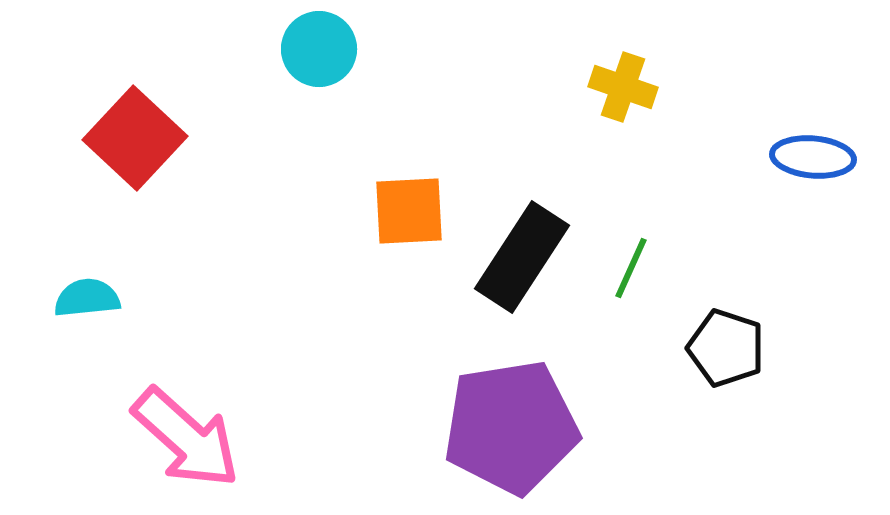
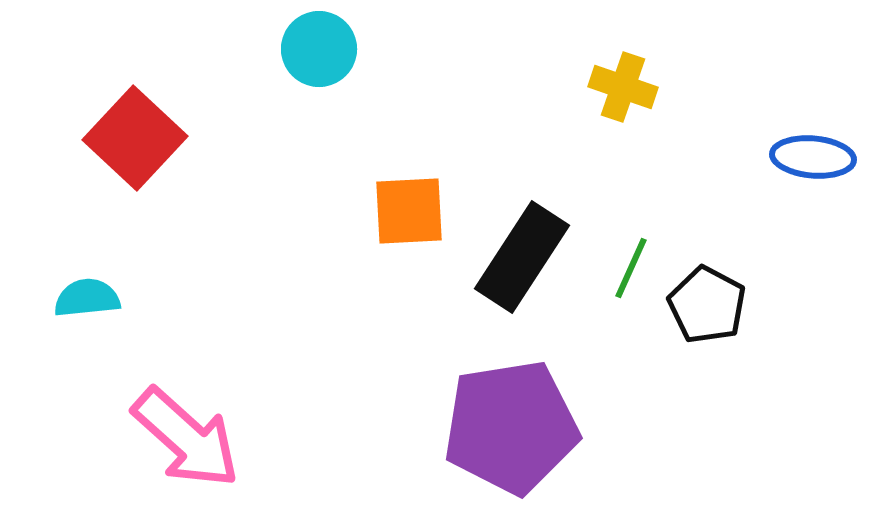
black pentagon: moved 19 px left, 43 px up; rotated 10 degrees clockwise
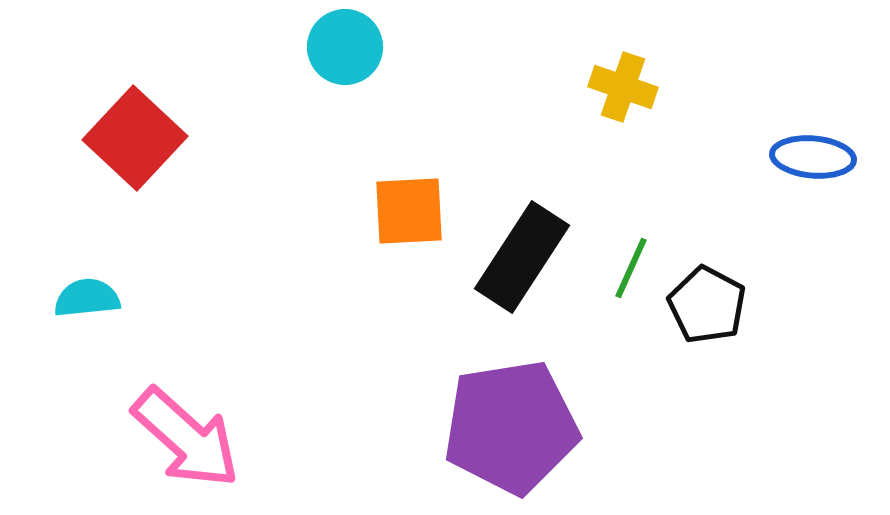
cyan circle: moved 26 px right, 2 px up
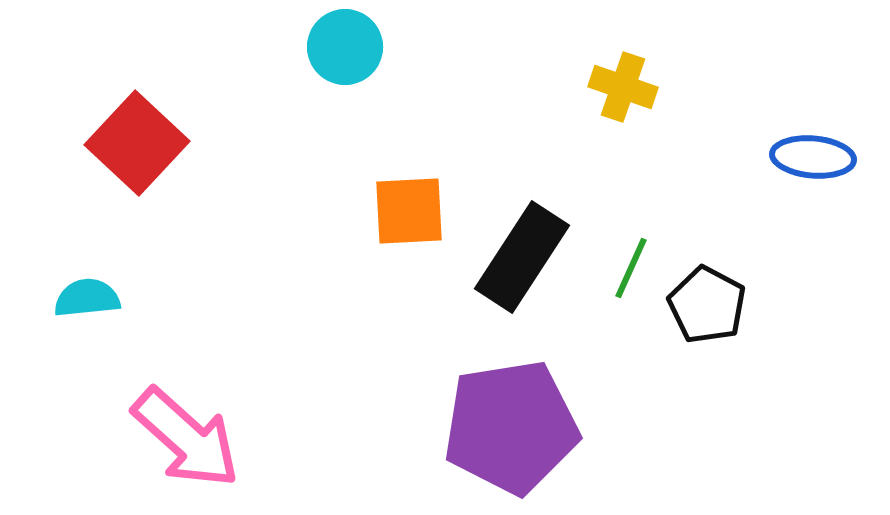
red square: moved 2 px right, 5 px down
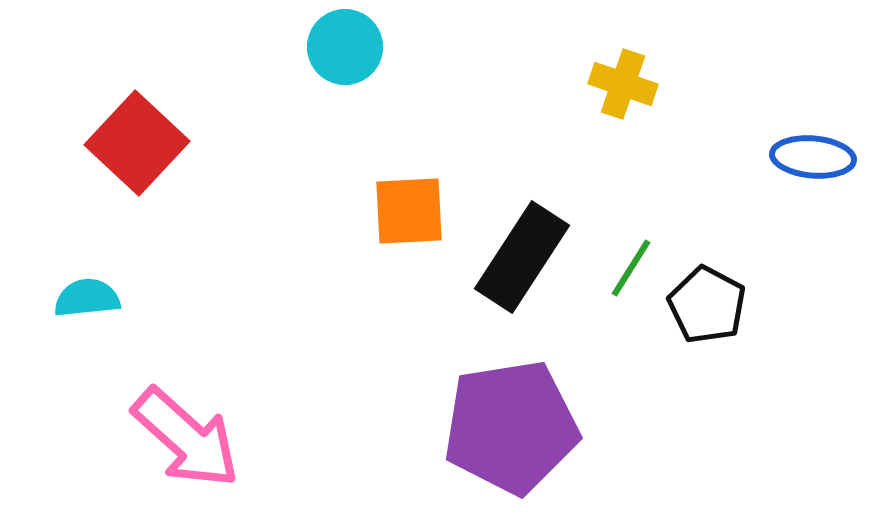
yellow cross: moved 3 px up
green line: rotated 8 degrees clockwise
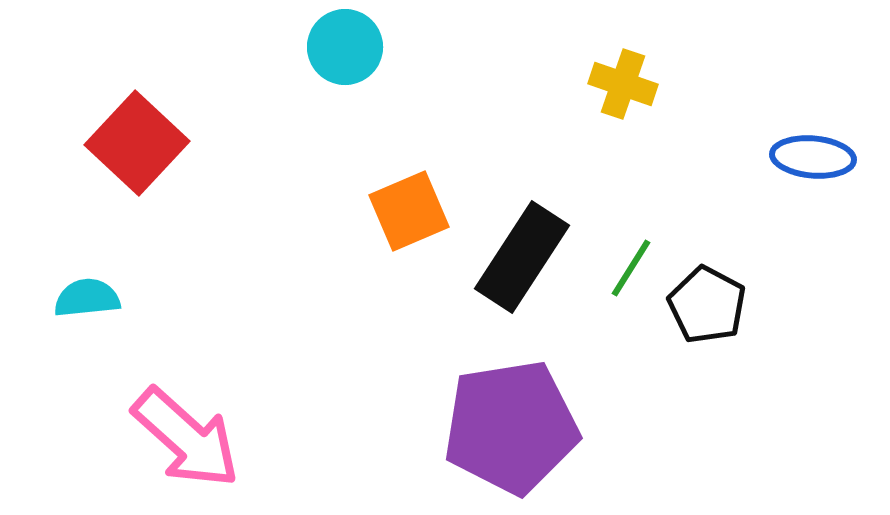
orange square: rotated 20 degrees counterclockwise
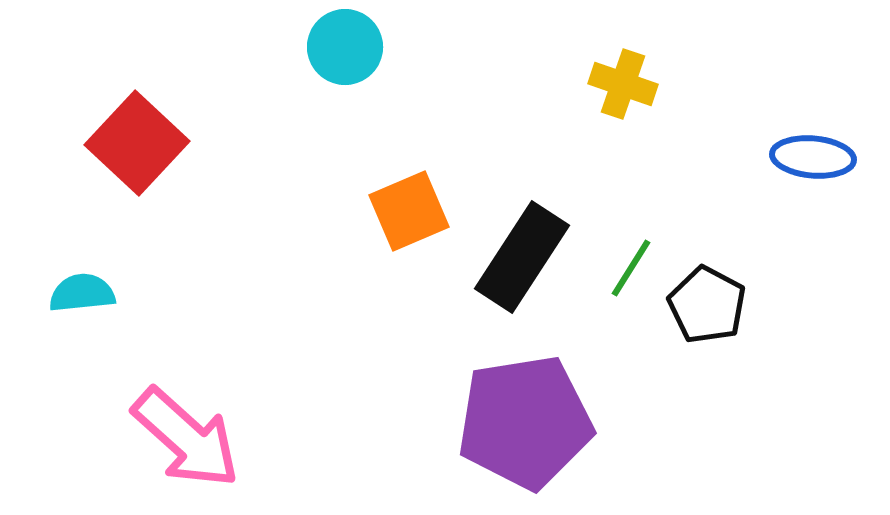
cyan semicircle: moved 5 px left, 5 px up
purple pentagon: moved 14 px right, 5 px up
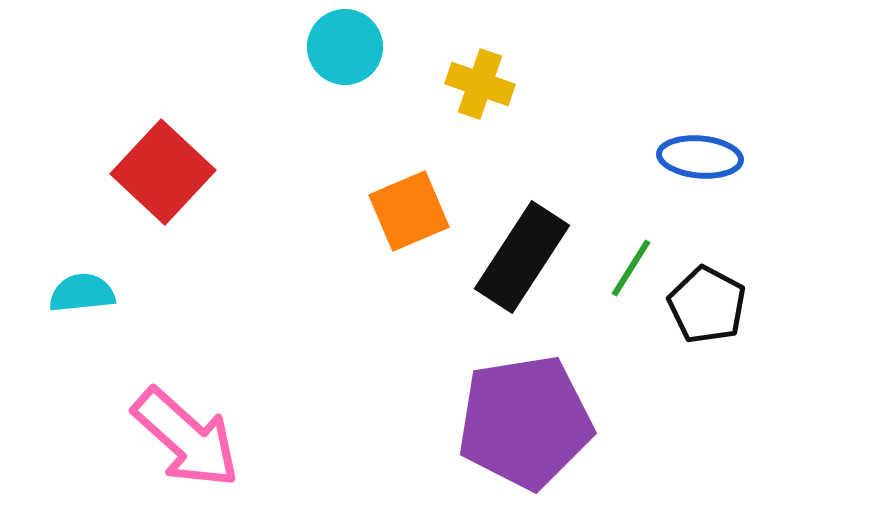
yellow cross: moved 143 px left
red square: moved 26 px right, 29 px down
blue ellipse: moved 113 px left
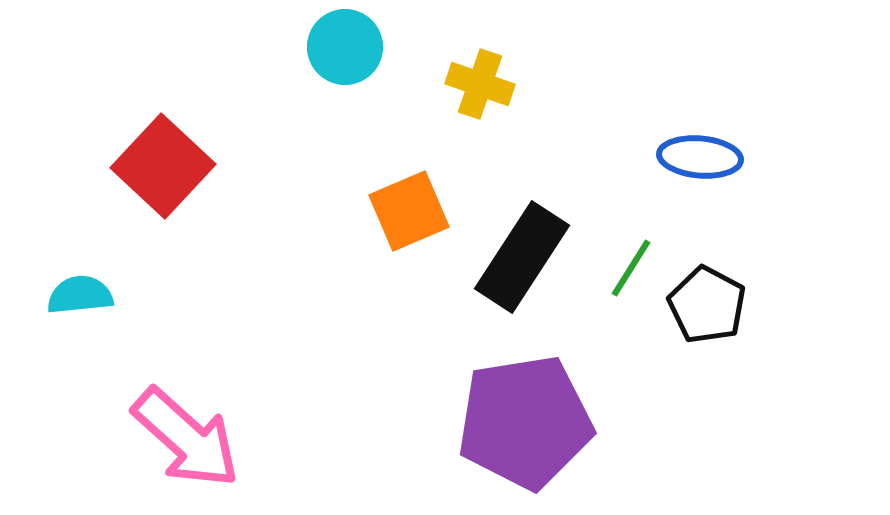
red square: moved 6 px up
cyan semicircle: moved 2 px left, 2 px down
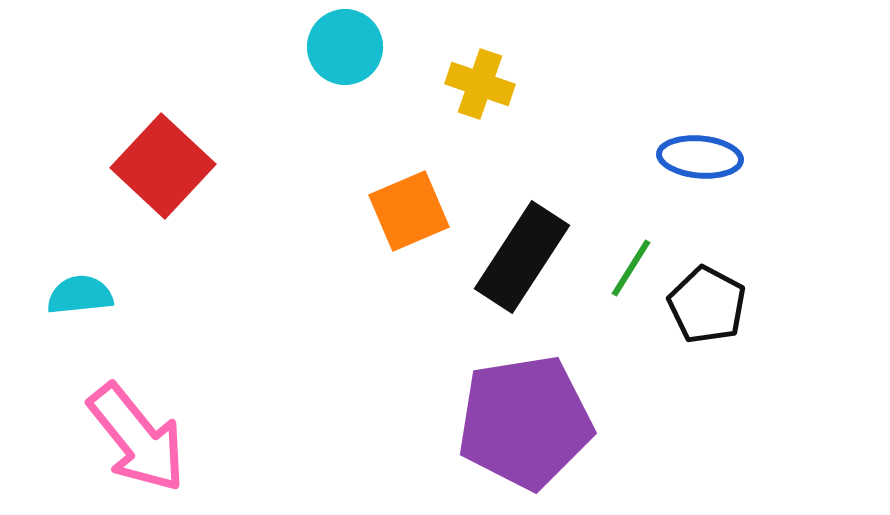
pink arrow: moved 49 px left; rotated 9 degrees clockwise
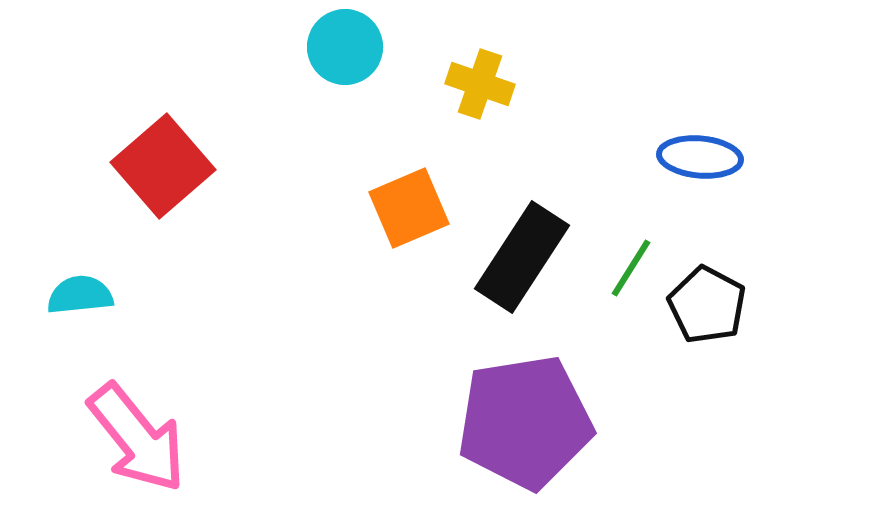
red square: rotated 6 degrees clockwise
orange square: moved 3 px up
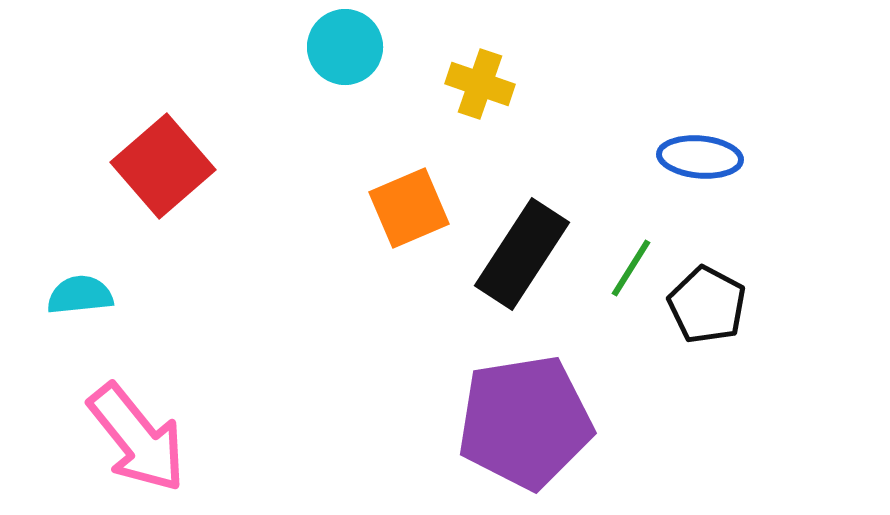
black rectangle: moved 3 px up
